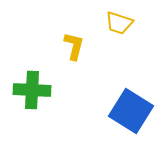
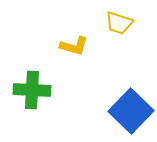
yellow L-shape: rotated 92 degrees clockwise
blue square: rotated 12 degrees clockwise
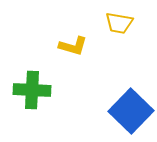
yellow trapezoid: rotated 8 degrees counterclockwise
yellow L-shape: moved 1 px left
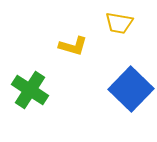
green cross: moved 2 px left; rotated 30 degrees clockwise
blue square: moved 22 px up
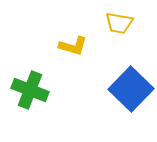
green cross: rotated 12 degrees counterclockwise
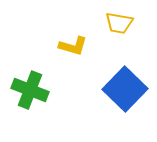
blue square: moved 6 px left
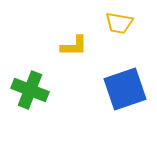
yellow L-shape: moved 1 px right; rotated 16 degrees counterclockwise
blue square: rotated 27 degrees clockwise
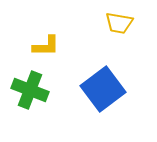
yellow L-shape: moved 28 px left
blue square: moved 22 px left; rotated 18 degrees counterclockwise
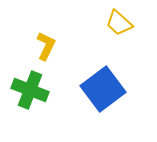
yellow trapezoid: rotated 32 degrees clockwise
yellow L-shape: rotated 64 degrees counterclockwise
